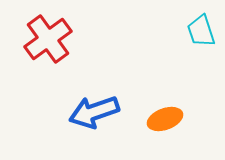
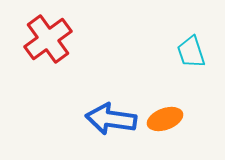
cyan trapezoid: moved 10 px left, 21 px down
blue arrow: moved 17 px right, 7 px down; rotated 27 degrees clockwise
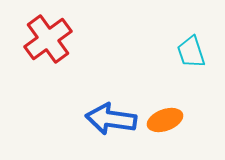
orange ellipse: moved 1 px down
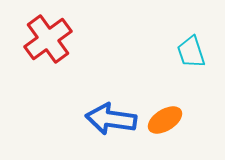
orange ellipse: rotated 12 degrees counterclockwise
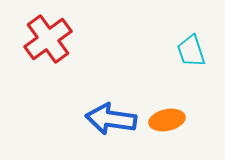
cyan trapezoid: moved 1 px up
orange ellipse: moved 2 px right; rotated 20 degrees clockwise
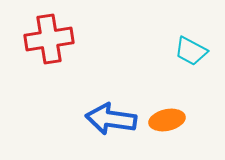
red cross: moved 1 px right; rotated 27 degrees clockwise
cyan trapezoid: rotated 44 degrees counterclockwise
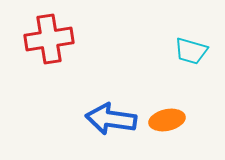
cyan trapezoid: rotated 12 degrees counterclockwise
